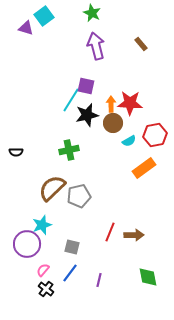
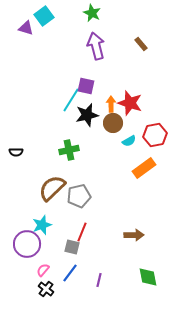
red star: rotated 15 degrees clockwise
red line: moved 28 px left
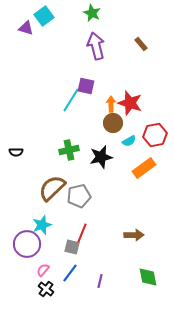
black star: moved 14 px right, 42 px down
red line: moved 1 px down
purple line: moved 1 px right, 1 px down
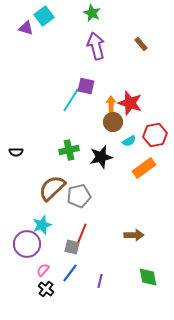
brown circle: moved 1 px up
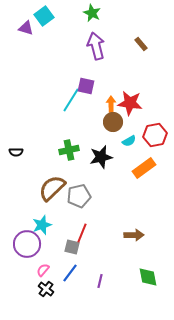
red star: rotated 10 degrees counterclockwise
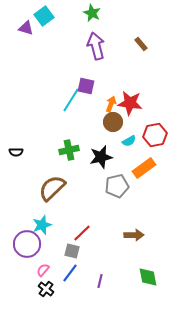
orange arrow: rotated 21 degrees clockwise
gray pentagon: moved 38 px right, 10 px up
red line: rotated 24 degrees clockwise
gray square: moved 4 px down
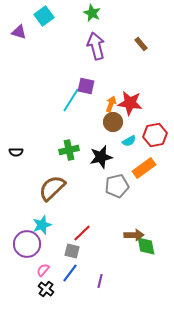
purple triangle: moved 7 px left, 4 px down
green diamond: moved 2 px left, 31 px up
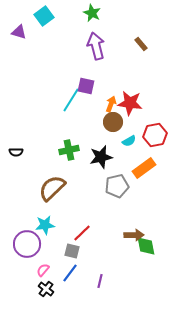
cyan star: moved 3 px right; rotated 12 degrees clockwise
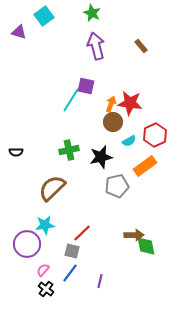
brown rectangle: moved 2 px down
red hexagon: rotated 15 degrees counterclockwise
orange rectangle: moved 1 px right, 2 px up
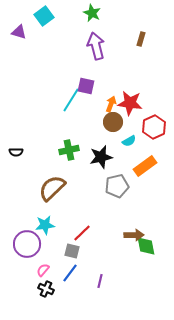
brown rectangle: moved 7 px up; rotated 56 degrees clockwise
red hexagon: moved 1 px left, 8 px up
black cross: rotated 14 degrees counterclockwise
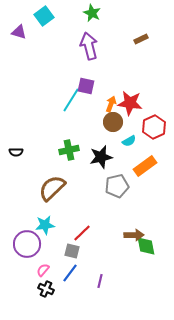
brown rectangle: rotated 48 degrees clockwise
purple arrow: moved 7 px left
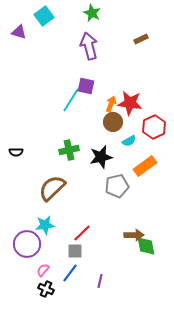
gray square: moved 3 px right; rotated 14 degrees counterclockwise
